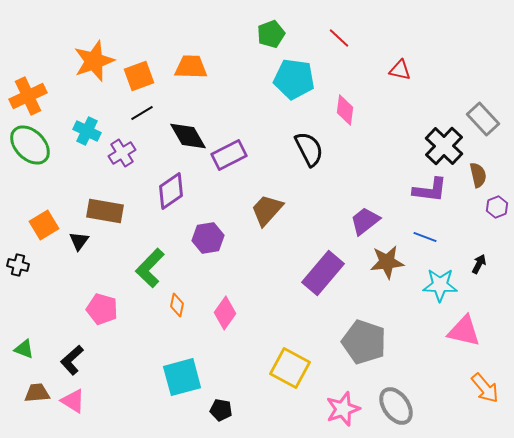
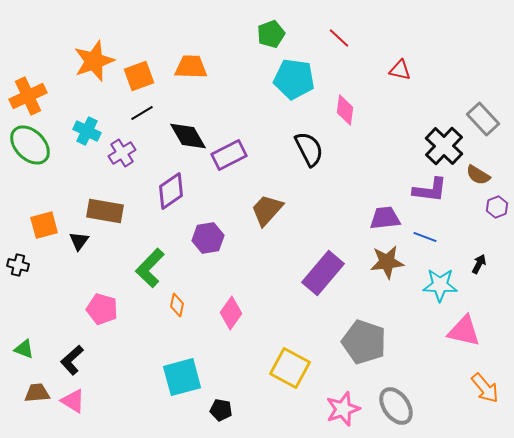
brown semicircle at (478, 175): rotated 135 degrees clockwise
purple trapezoid at (365, 221): moved 20 px right, 3 px up; rotated 32 degrees clockwise
orange square at (44, 225): rotated 16 degrees clockwise
pink diamond at (225, 313): moved 6 px right
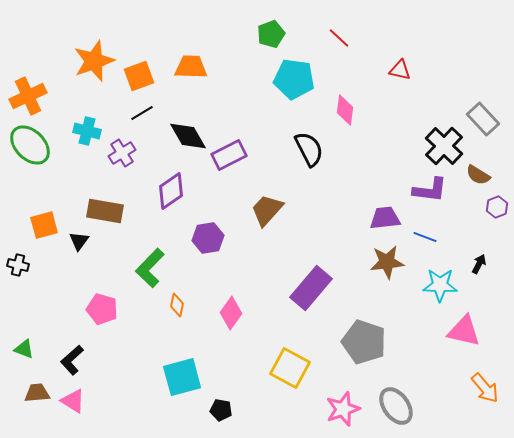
cyan cross at (87, 131): rotated 12 degrees counterclockwise
purple rectangle at (323, 273): moved 12 px left, 15 px down
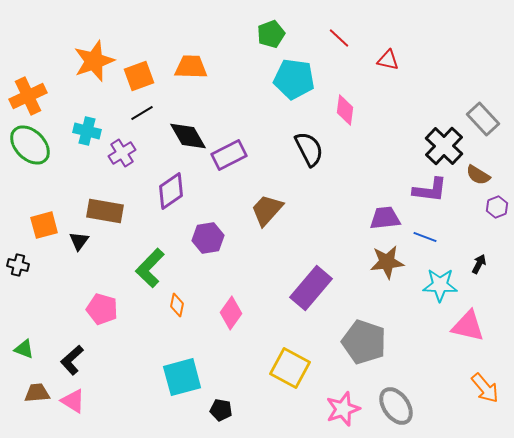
red triangle at (400, 70): moved 12 px left, 10 px up
pink triangle at (464, 331): moved 4 px right, 5 px up
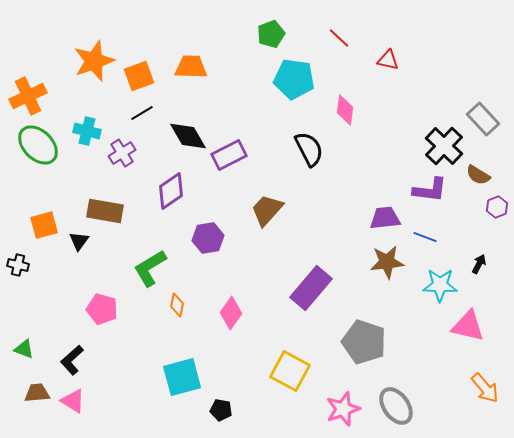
green ellipse at (30, 145): moved 8 px right
green L-shape at (150, 268): rotated 15 degrees clockwise
yellow square at (290, 368): moved 3 px down
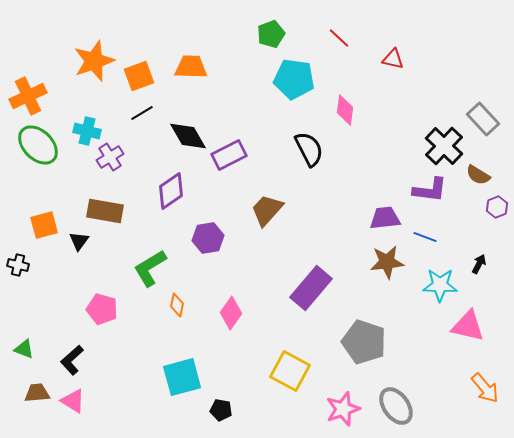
red triangle at (388, 60): moved 5 px right, 1 px up
purple cross at (122, 153): moved 12 px left, 4 px down
